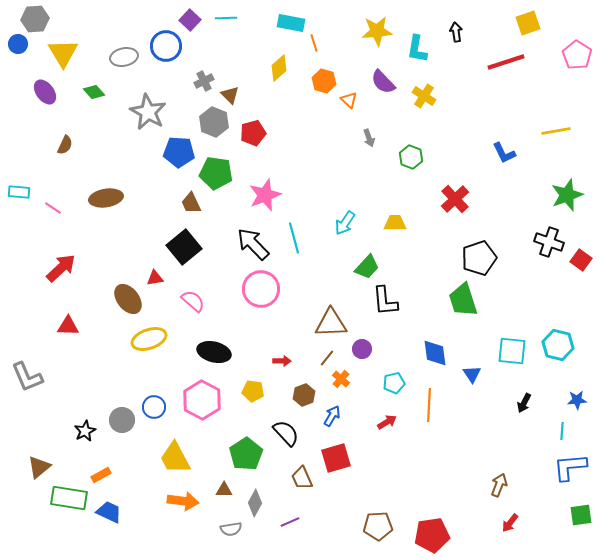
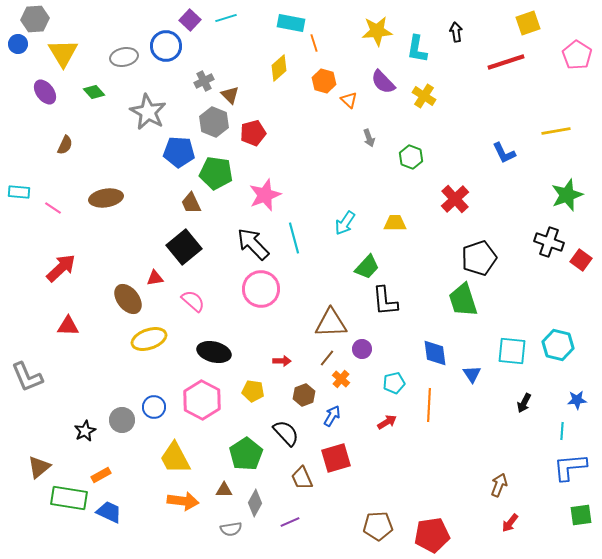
cyan line at (226, 18): rotated 15 degrees counterclockwise
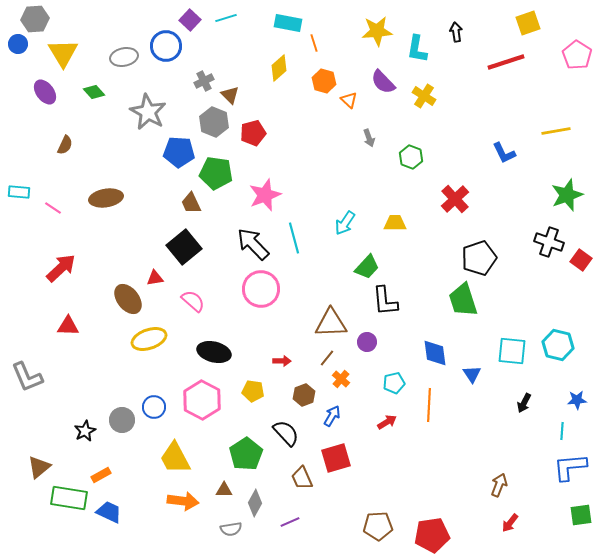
cyan rectangle at (291, 23): moved 3 px left
purple circle at (362, 349): moved 5 px right, 7 px up
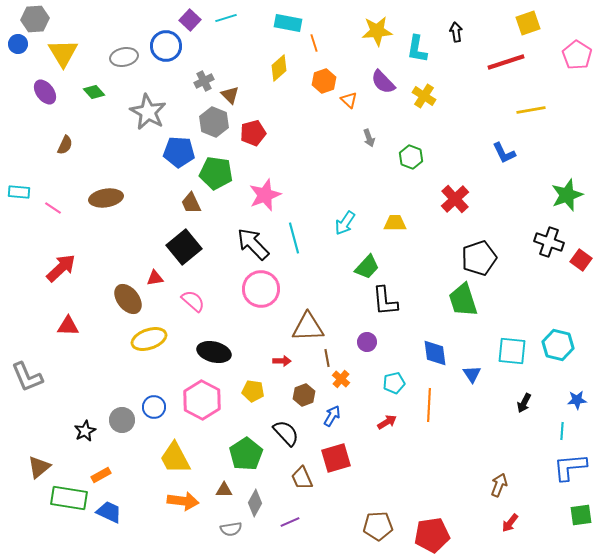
orange hexagon at (324, 81): rotated 25 degrees clockwise
yellow line at (556, 131): moved 25 px left, 21 px up
brown triangle at (331, 323): moved 23 px left, 4 px down
brown line at (327, 358): rotated 48 degrees counterclockwise
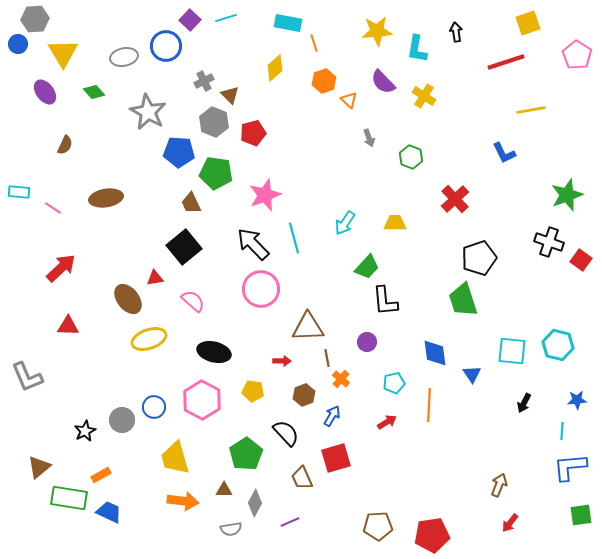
yellow diamond at (279, 68): moved 4 px left
yellow trapezoid at (175, 458): rotated 12 degrees clockwise
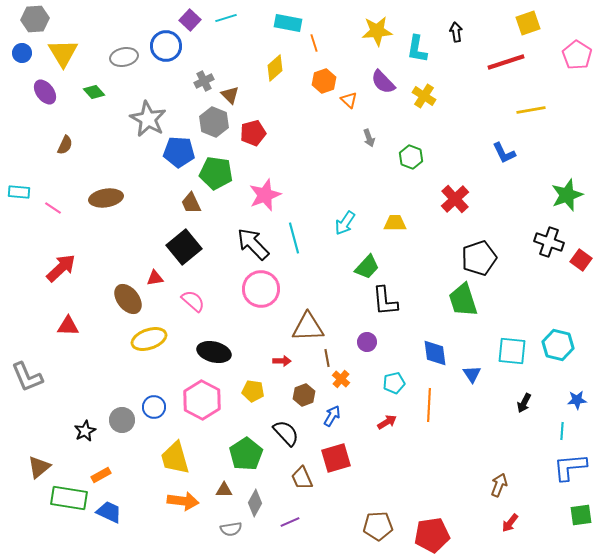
blue circle at (18, 44): moved 4 px right, 9 px down
gray star at (148, 112): moved 7 px down
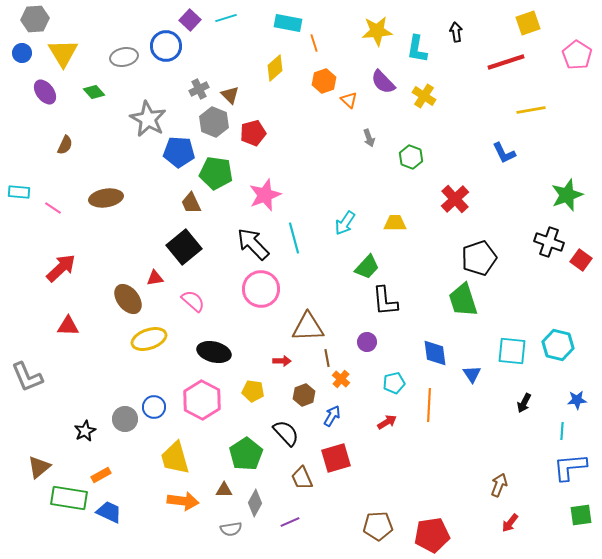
gray cross at (204, 81): moved 5 px left, 8 px down
gray circle at (122, 420): moved 3 px right, 1 px up
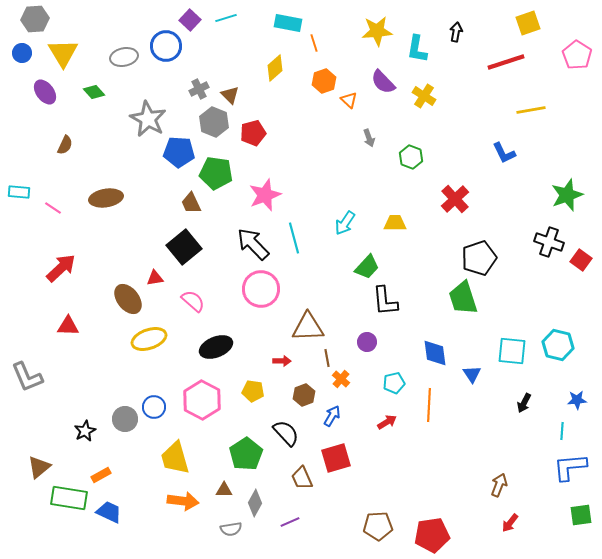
black arrow at (456, 32): rotated 18 degrees clockwise
green trapezoid at (463, 300): moved 2 px up
black ellipse at (214, 352): moved 2 px right, 5 px up; rotated 36 degrees counterclockwise
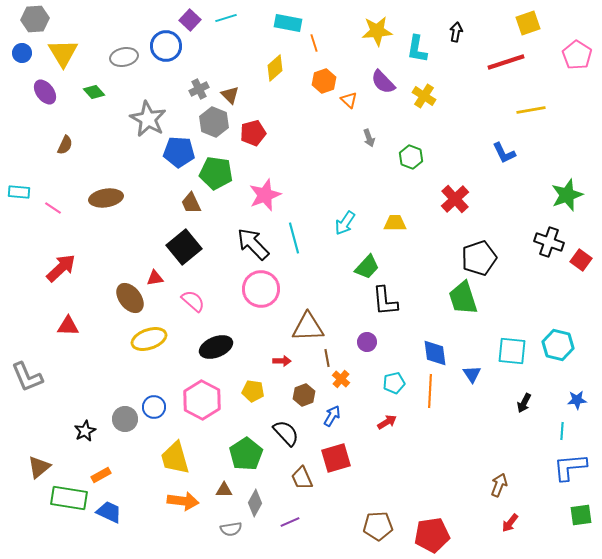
brown ellipse at (128, 299): moved 2 px right, 1 px up
orange line at (429, 405): moved 1 px right, 14 px up
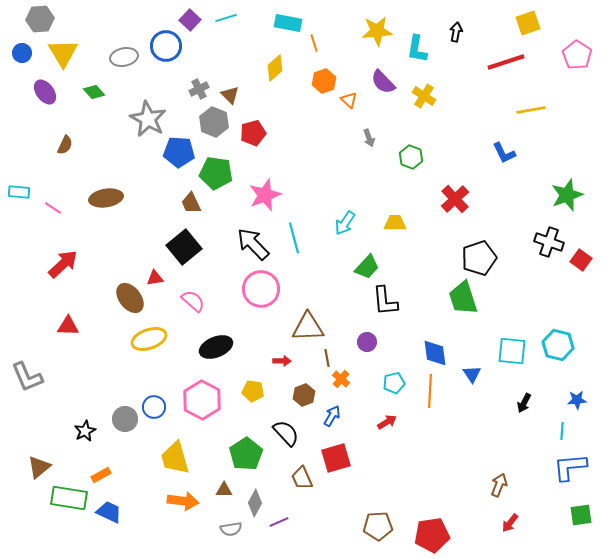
gray hexagon at (35, 19): moved 5 px right
red arrow at (61, 268): moved 2 px right, 4 px up
purple line at (290, 522): moved 11 px left
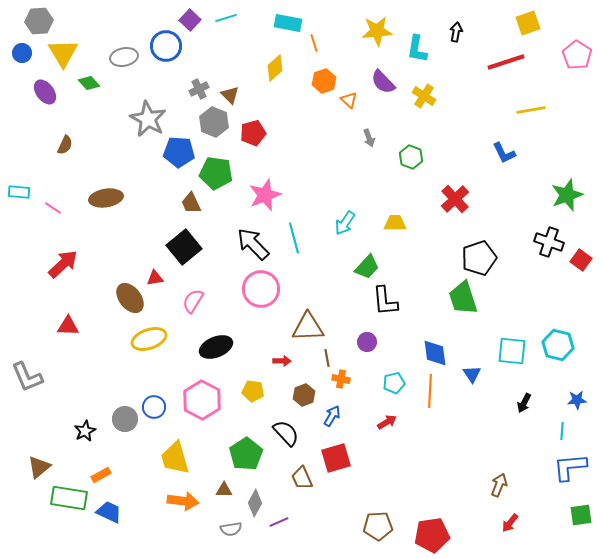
gray hexagon at (40, 19): moved 1 px left, 2 px down
green diamond at (94, 92): moved 5 px left, 9 px up
pink semicircle at (193, 301): rotated 100 degrees counterclockwise
orange cross at (341, 379): rotated 30 degrees counterclockwise
